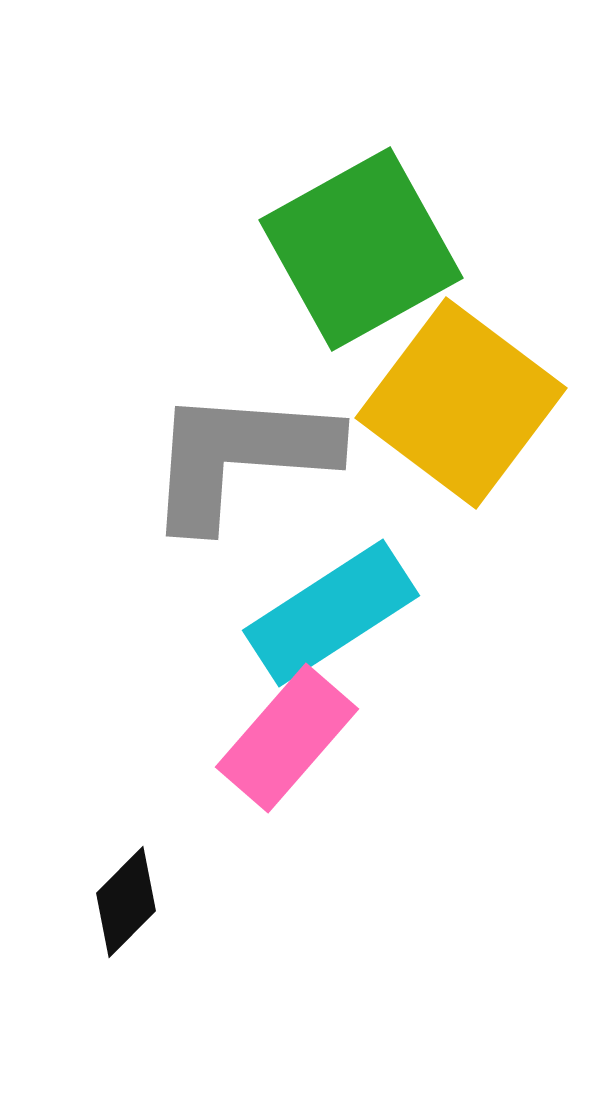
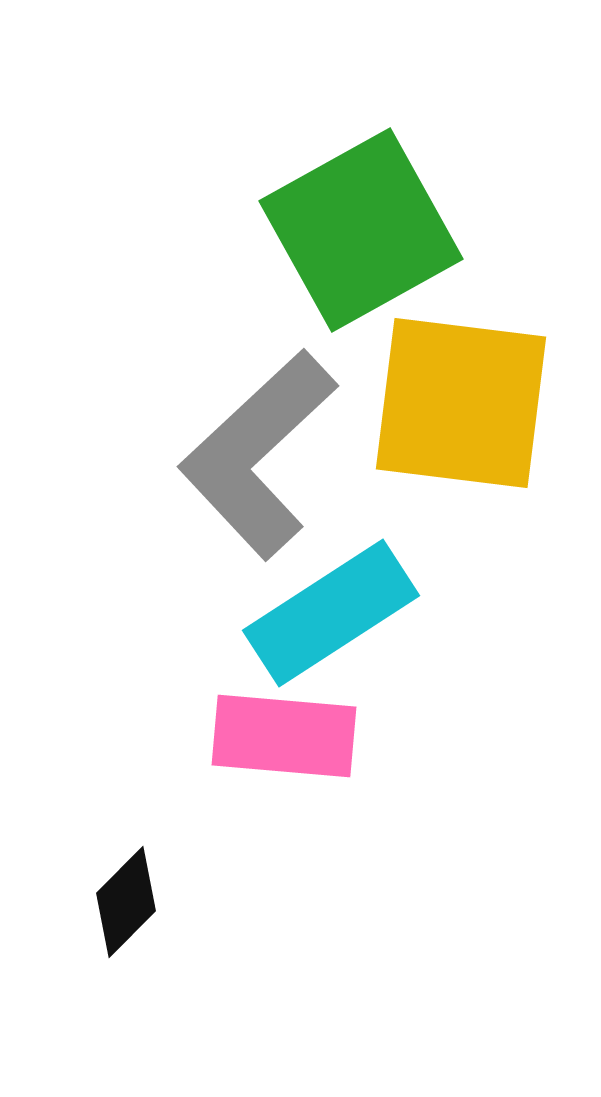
green square: moved 19 px up
yellow square: rotated 30 degrees counterclockwise
gray L-shape: moved 18 px right, 3 px up; rotated 47 degrees counterclockwise
pink rectangle: moved 3 px left, 2 px up; rotated 54 degrees clockwise
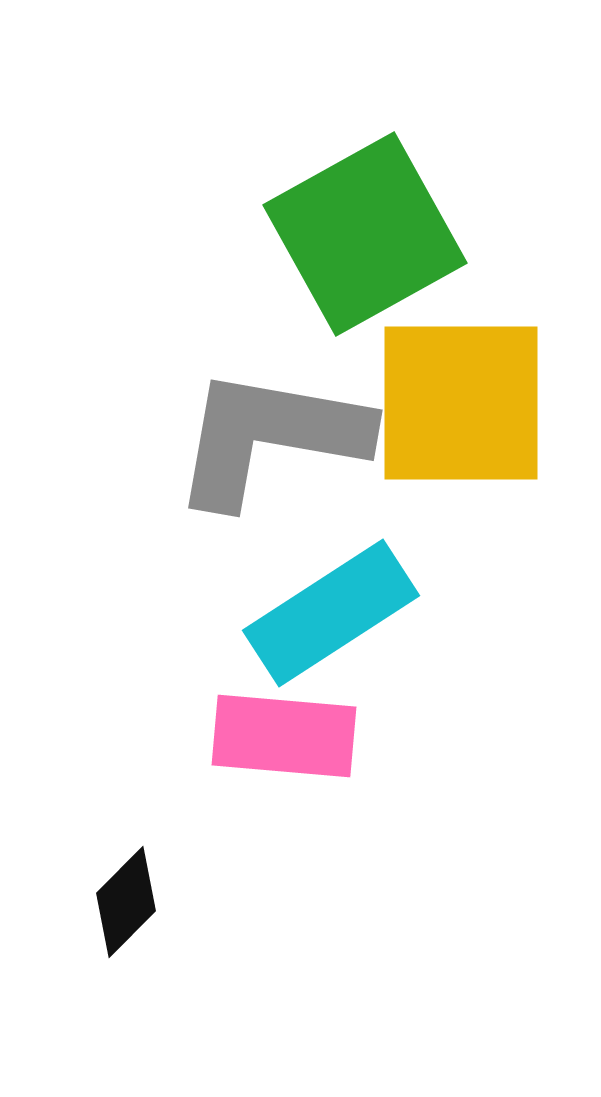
green square: moved 4 px right, 4 px down
yellow square: rotated 7 degrees counterclockwise
gray L-shape: moved 12 px right, 17 px up; rotated 53 degrees clockwise
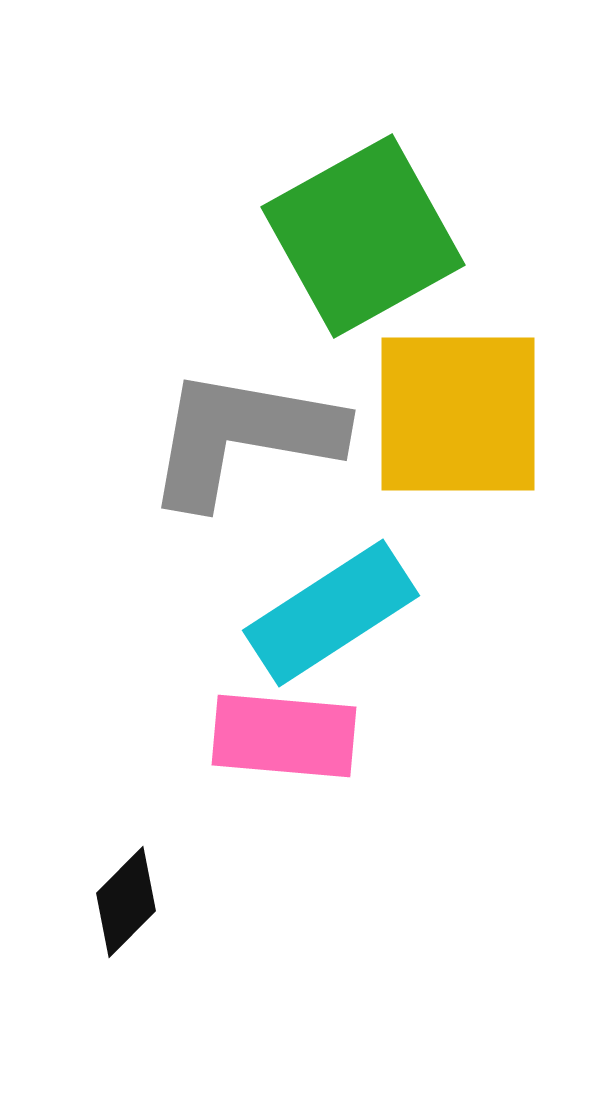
green square: moved 2 px left, 2 px down
yellow square: moved 3 px left, 11 px down
gray L-shape: moved 27 px left
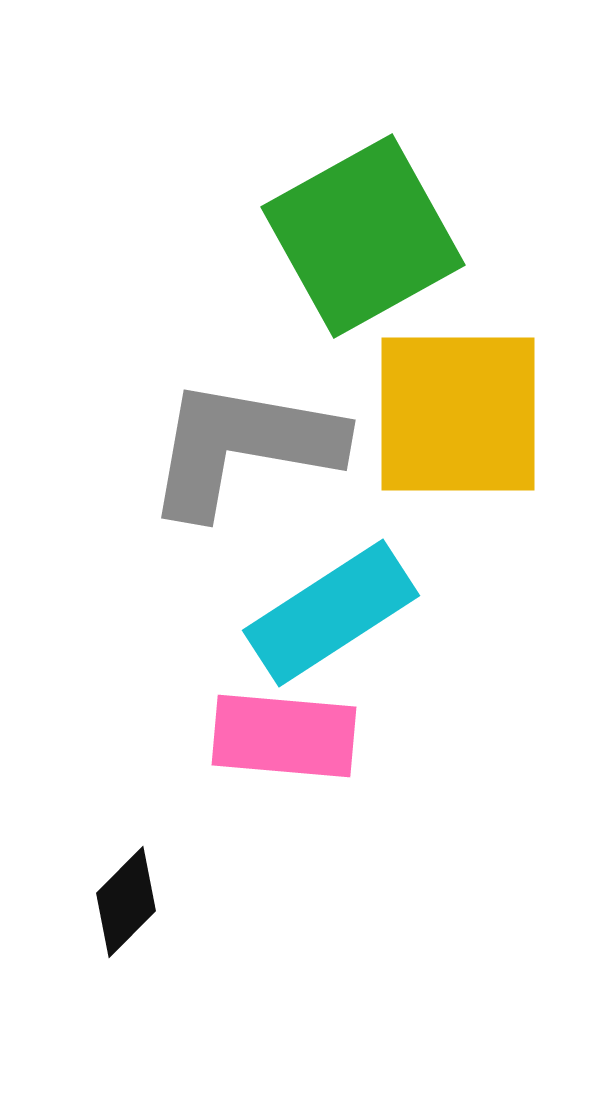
gray L-shape: moved 10 px down
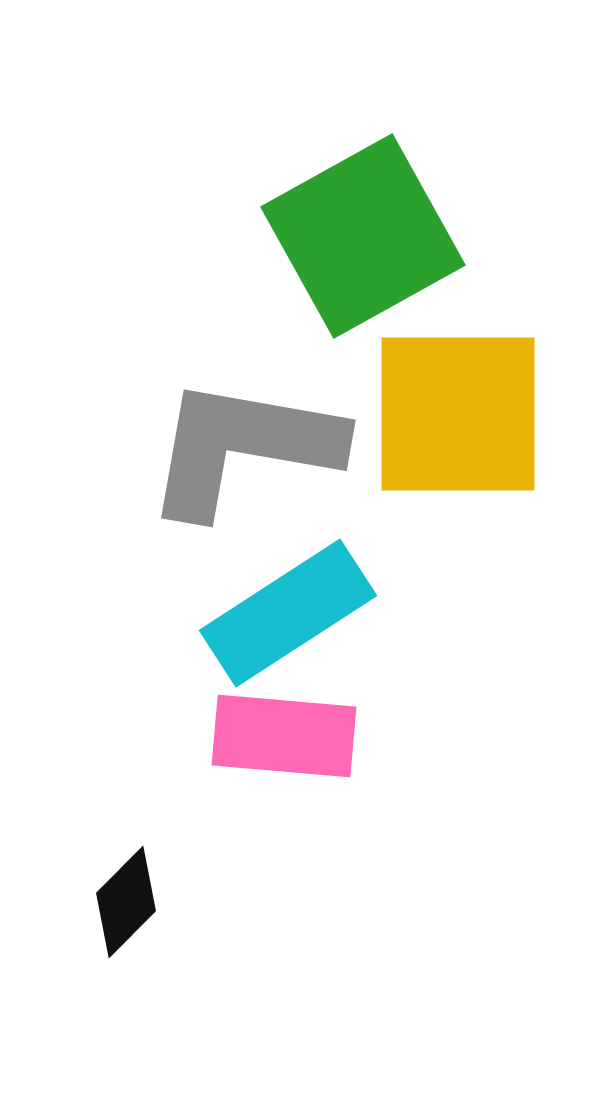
cyan rectangle: moved 43 px left
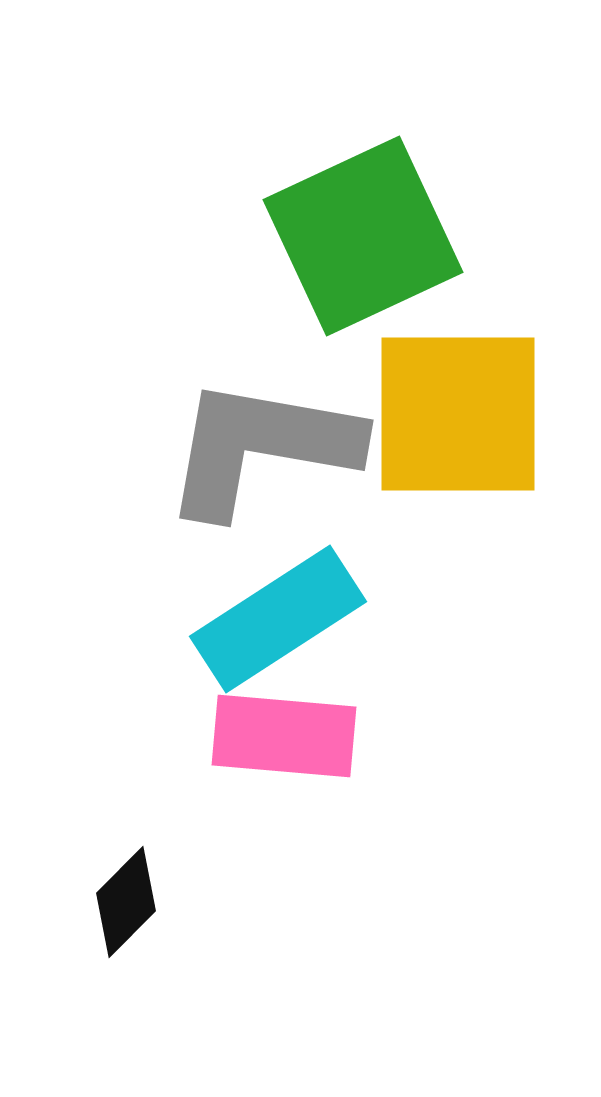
green square: rotated 4 degrees clockwise
gray L-shape: moved 18 px right
cyan rectangle: moved 10 px left, 6 px down
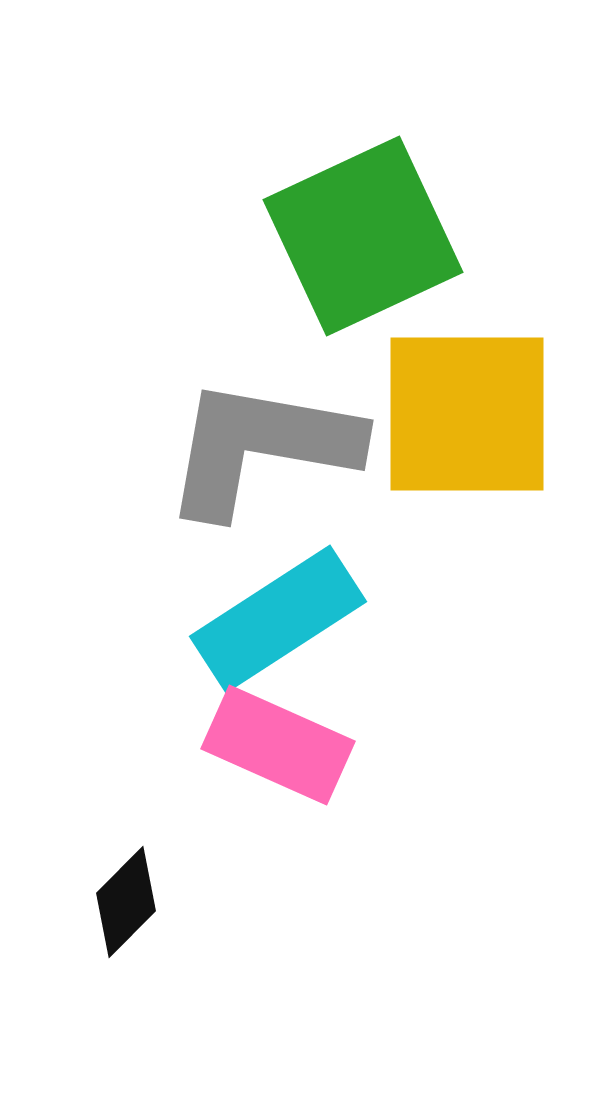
yellow square: moved 9 px right
pink rectangle: moved 6 px left, 9 px down; rotated 19 degrees clockwise
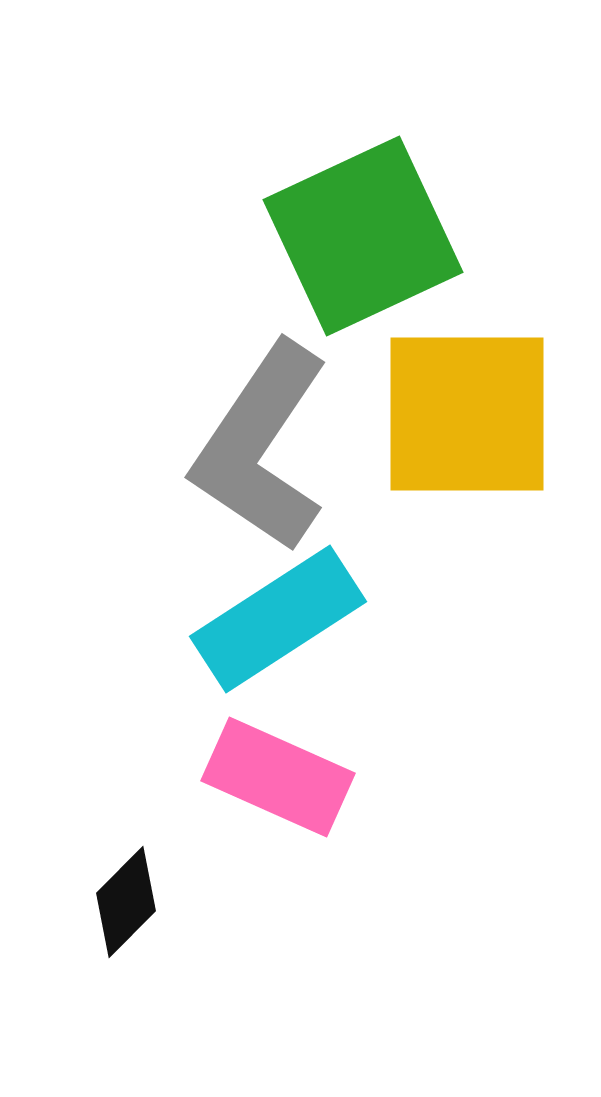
gray L-shape: rotated 66 degrees counterclockwise
pink rectangle: moved 32 px down
